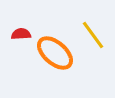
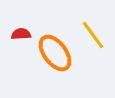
orange ellipse: rotated 12 degrees clockwise
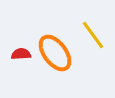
red semicircle: moved 20 px down
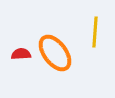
yellow line: moved 2 px right, 3 px up; rotated 40 degrees clockwise
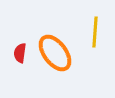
red semicircle: moved 1 px left, 1 px up; rotated 78 degrees counterclockwise
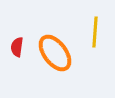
red semicircle: moved 3 px left, 6 px up
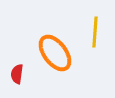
red semicircle: moved 27 px down
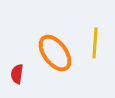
yellow line: moved 11 px down
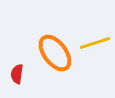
yellow line: rotated 68 degrees clockwise
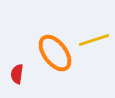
yellow line: moved 1 px left, 3 px up
